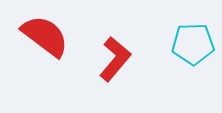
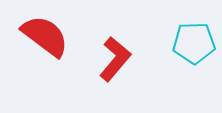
cyan pentagon: moved 1 px right, 1 px up
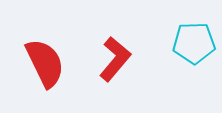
red semicircle: moved 27 px down; rotated 27 degrees clockwise
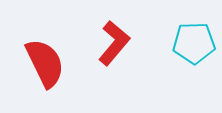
red L-shape: moved 1 px left, 16 px up
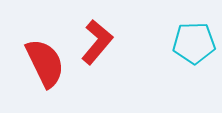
red L-shape: moved 17 px left, 1 px up
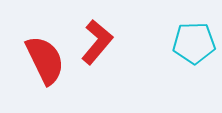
red semicircle: moved 3 px up
